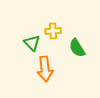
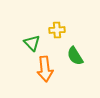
yellow cross: moved 4 px right, 1 px up
green semicircle: moved 2 px left, 8 px down
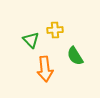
yellow cross: moved 2 px left
green triangle: moved 1 px left, 3 px up
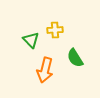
green semicircle: moved 2 px down
orange arrow: moved 1 px down; rotated 20 degrees clockwise
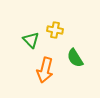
yellow cross: rotated 14 degrees clockwise
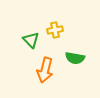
yellow cross: rotated 21 degrees counterclockwise
green semicircle: rotated 48 degrees counterclockwise
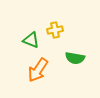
green triangle: rotated 24 degrees counterclockwise
orange arrow: moved 7 px left; rotated 20 degrees clockwise
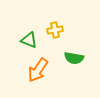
green triangle: moved 2 px left
green semicircle: moved 1 px left
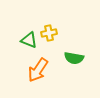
yellow cross: moved 6 px left, 3 px down
